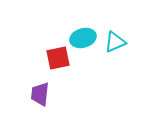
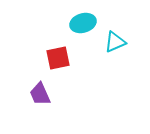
cyan ellipse: moved 15 px up
purple trapezoid: rotated 30 degrees counterclockwise
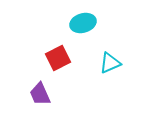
cyan triangle: moved 5 px left, 21 px down
red square: rotated 15 degrees counterclockwise
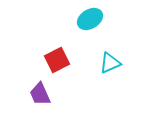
cyan ellipse: moved 7 px right, 4 px up; rotated 15 degrees counterclockwise
red square: moved 1 px left, 2 px down
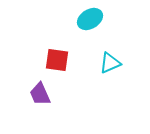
red square: rotated 35 degrees clockwise
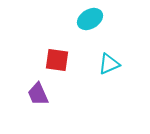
cyan triangle: moved 1 px left, 1 px down
purple trapezoid: moved 2 px left
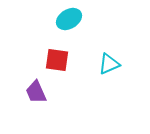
cyan ellipse: moved 21 px left
purple trapezoid: moved 2 px left, 2 px up
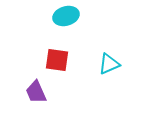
cyan ellipse: moved 3 px left, 3 px up; rotated 15 degrees clockwise
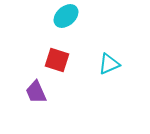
cyan ellipse: rotated 25 degrees counterclockwise
red square: rotated 10 degrees clockwise
